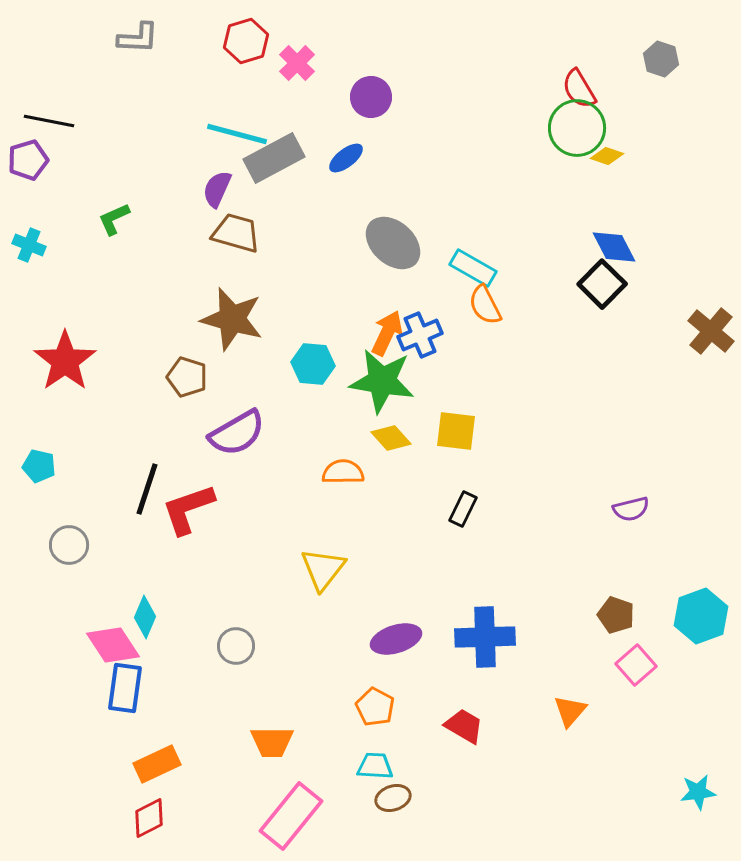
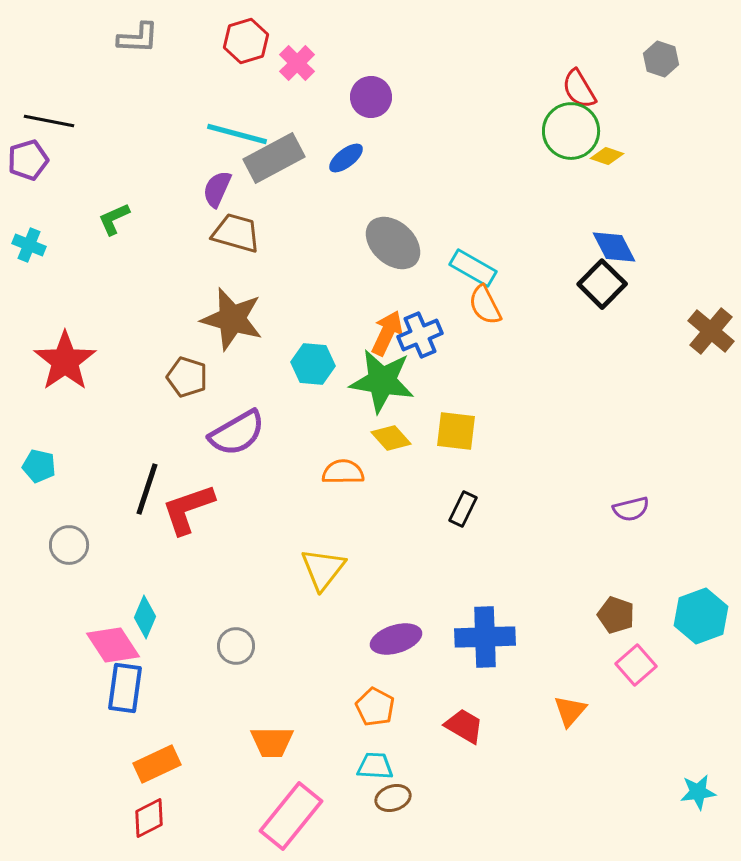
green circle at (577, 128): moved 6 px left, 3 px down
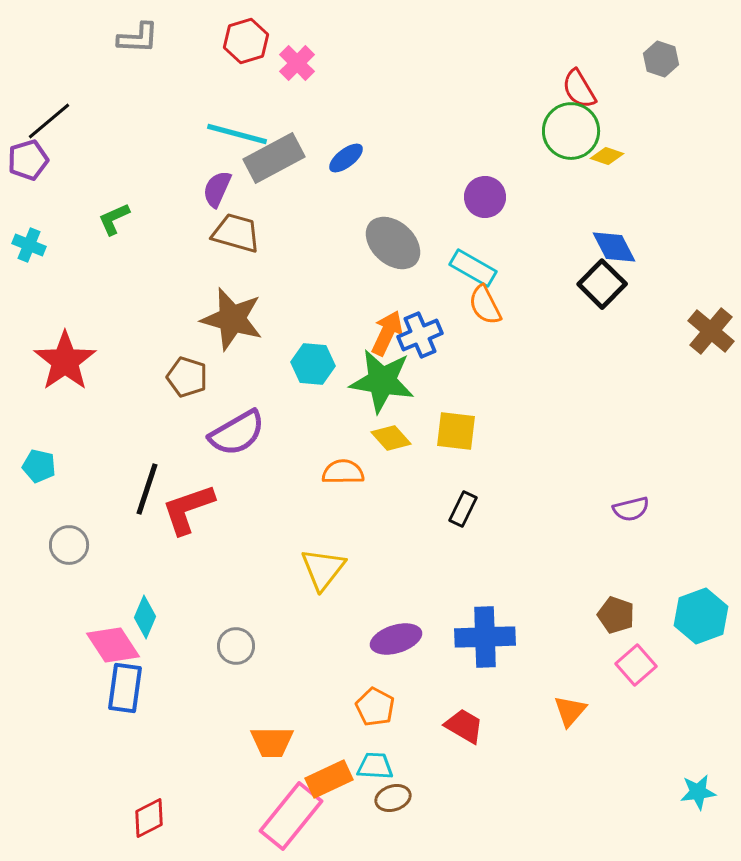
purple circle at (371, 97): moved 114 px right, 100 px down
black line at (49, 121): rotated 51 degrees counterclockwise
orange rectangle at (157, 764): moved 172 px right, 15 px down
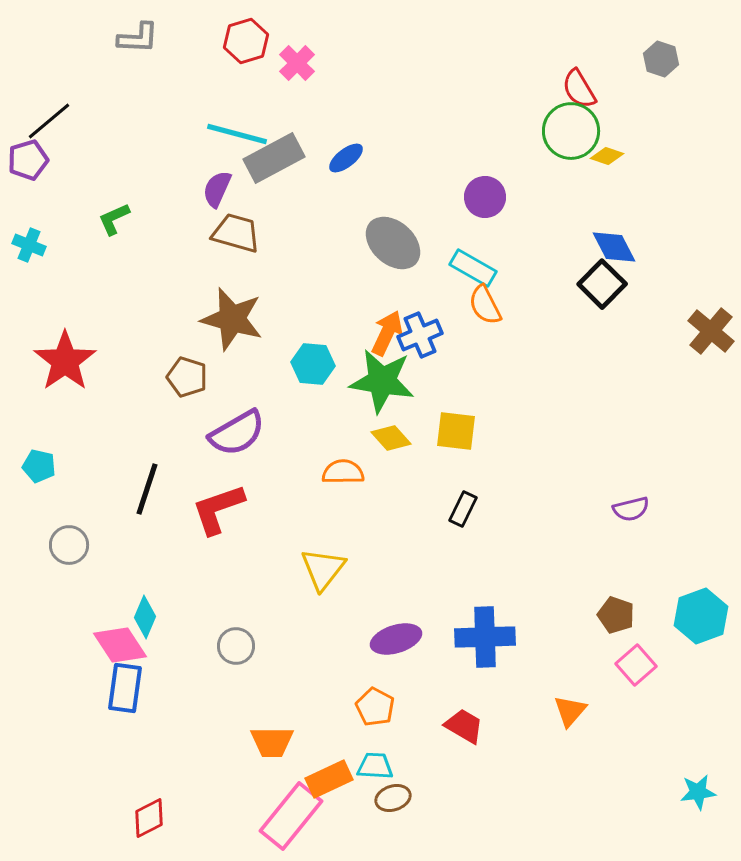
red L-shape at (188, 509): moved 30 px right
pink diamond at (113, 645): moved 7 px right
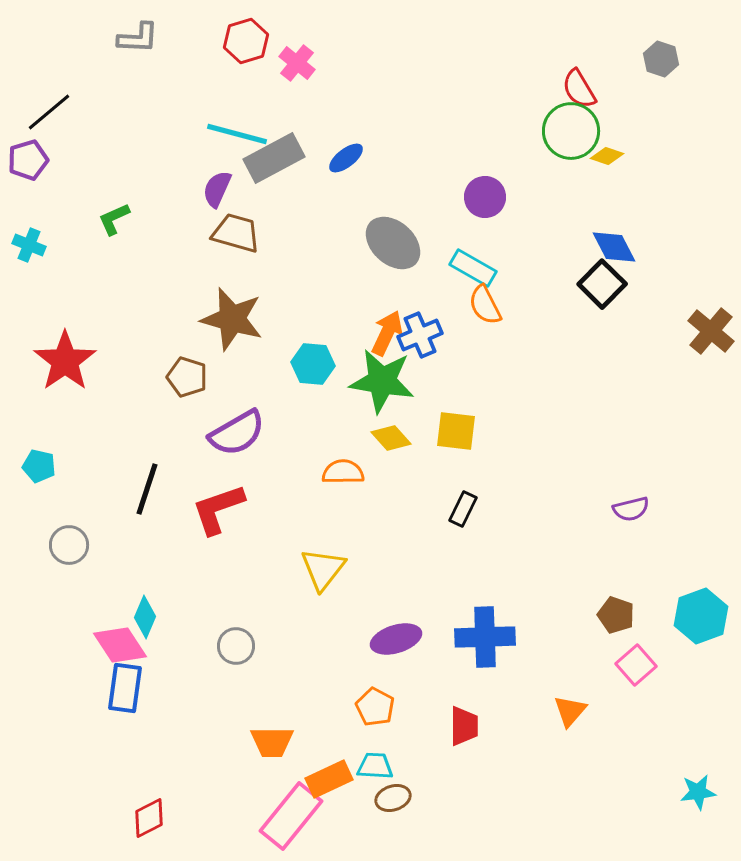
pink cross at (297, 63): rotated 6 degrees counterclockwise
black line at (49, 121): moved 9 px up
red trapezoid at (464, 726): rotated 60 degrees clockwise
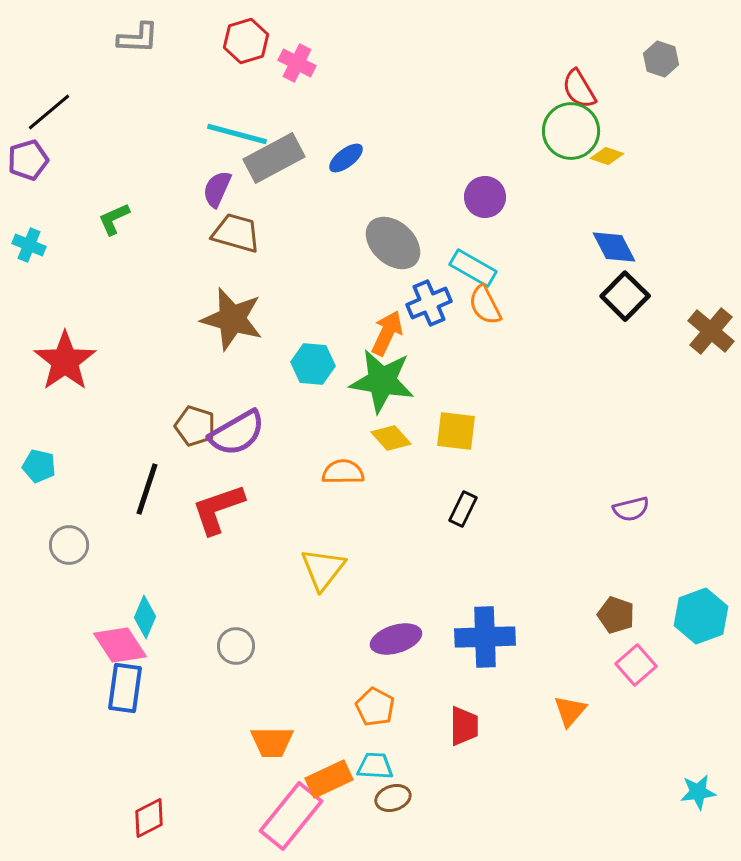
pink cross at (297, 63): rotated 12 degrees counterclockwise
black square at (602, 284): moved 23 px right, 12 px down
blue cross at (420, 335): moved 9 px right, 32 px up
brown pentagon at (187, 377): moved 8 px right, 49 px down
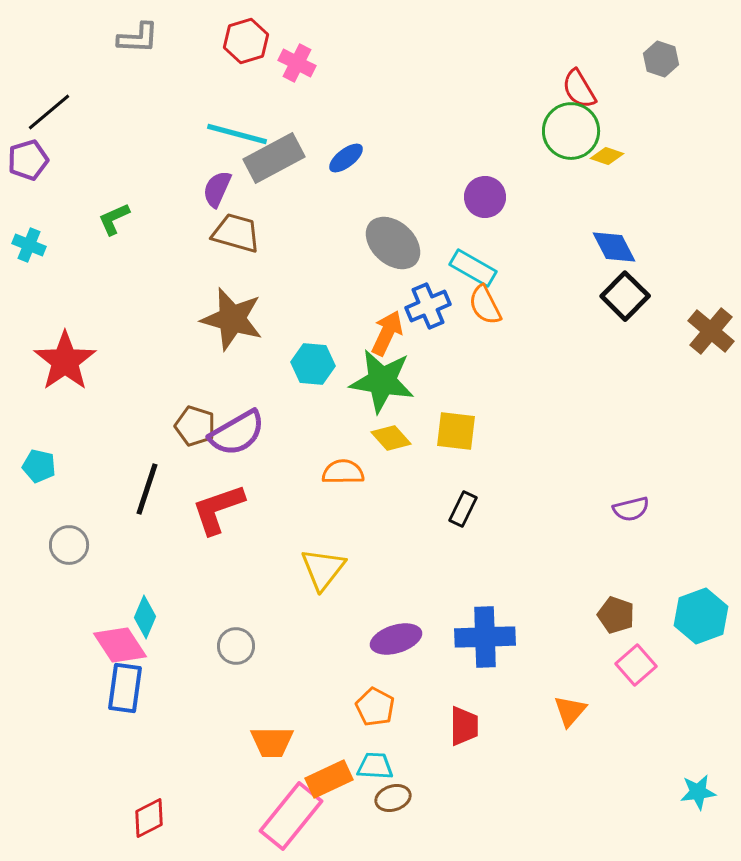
blue cross at (429, 303): moved 1 px left, 3 px down
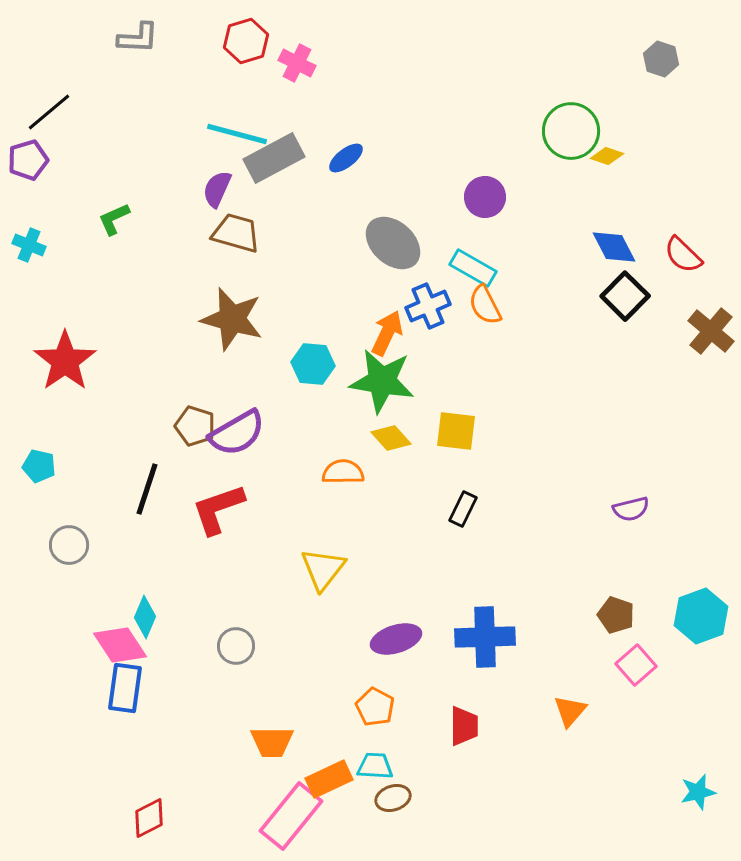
red semicircle at (579, 89): moved 104 px right, 166 px down; rotated 15 degrees counterclockwise
cyan star at (698, 792): rotated 6 degrees counterclockwise
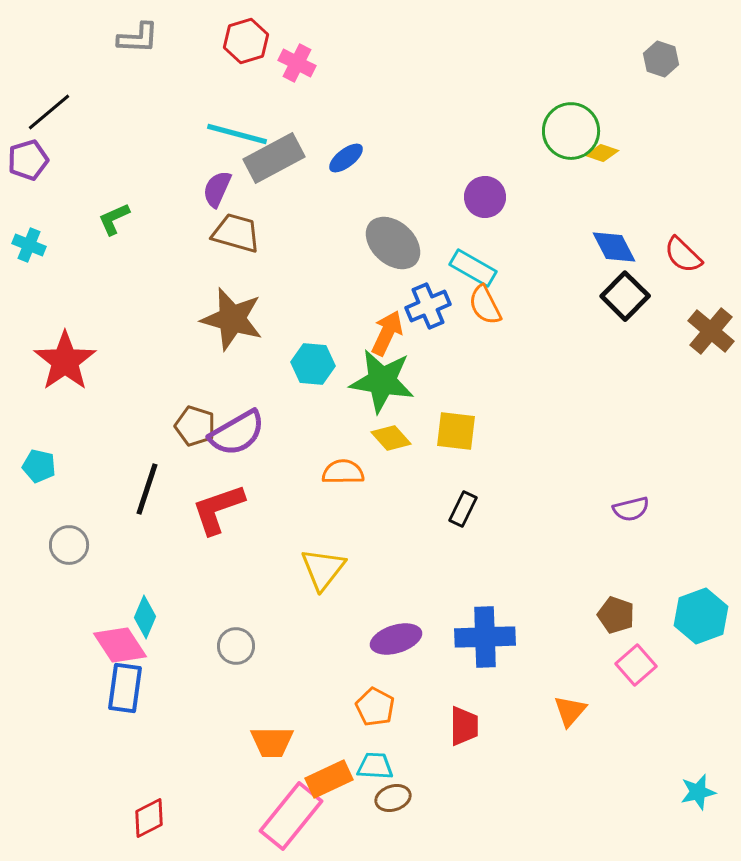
yellow diamond at (607, 156): moved 5 px left, 3 px up
